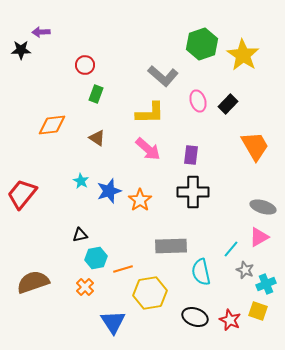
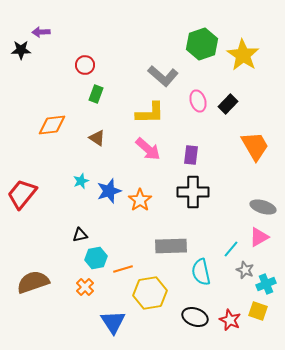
cyan star: rotated 21 degrees clockwise
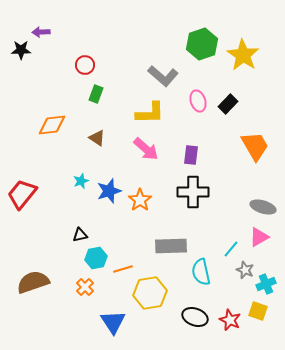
pink arrow: moved 2 px left
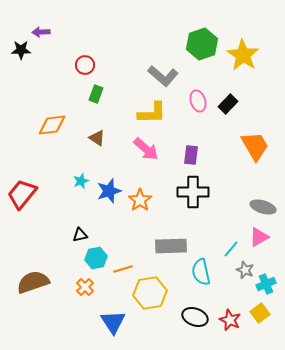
yellow L-shape: moved 2 px right
yellow square: moved 2 px right, 2 px down; rotated 36 degrees clockwise
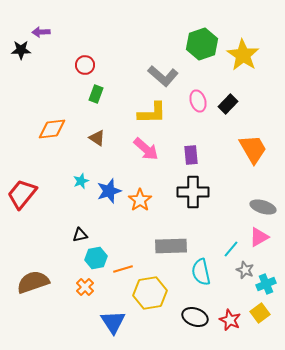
orange diamond: moved 4 px down
orange trapezoid: moved 2 px left, 3 px down
purple rectangle: rotated 12 degrees counterclockwise
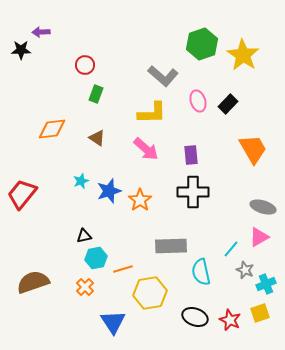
black triangle: moved 4 px right, 1 px down
yellow square: rotated 18 degrees clockwise
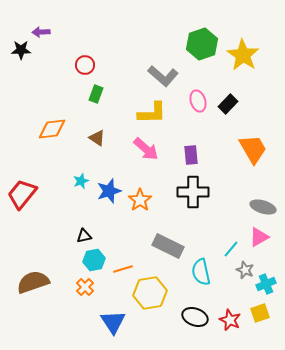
gray rectangle: moved 3 px left; rotated 28 degrees clockwise
cyan hexagon: moved 2 px left, 2 px down
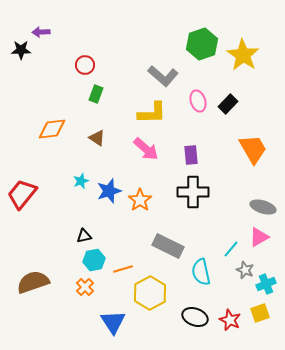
yellow hexagon: rotated 20 degrees counterclockwise
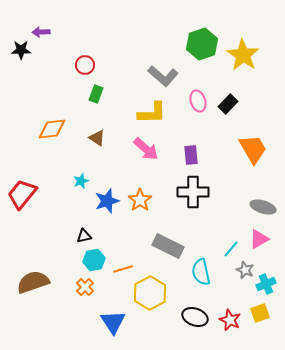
blue star: moved 2 px left, 10 px down
pink triangle: moved 2 px down
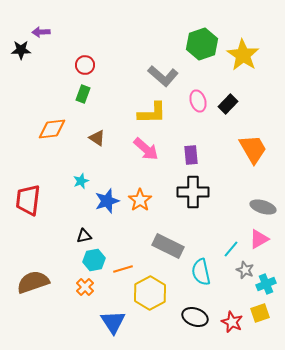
green rectangle: moved 13 px left
red trapezoid: moved 6 px right, 6 px down; rotated 32 degrees counterclockwise
red star: moved 2 px right, 2 px down
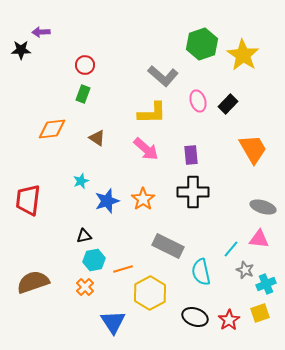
orange star: moved 3 px right, 1 px up
pink triangle: rotated 35 degrees clockwise
red star: moved 3 px left, 2 px up; rotated 15 degrees clockwise
